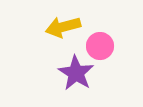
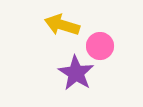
yellow arrow: moved 1 px left, 2 px up; rotated 32 degrees clockwise
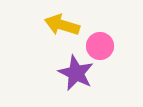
purple star: rotated 6 degrees counterclockwise
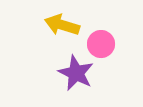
pink circle: moved 1 px right, 2 px up
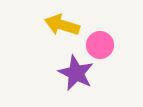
pink circle: moved 1 px left, 1 px down
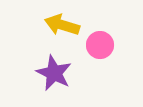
purple star: moved 22 px left
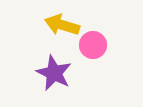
pink circle: moved 7 px left
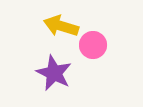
yellow arrow: moved 1 px left, 1 px down
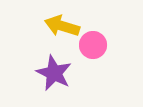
yellow arrow: moved 1 px right
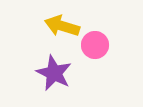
pink circle: moved 2 px right
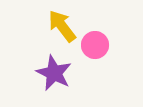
yellow arrow: rotated 36 degrees clockwise
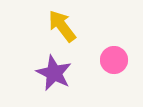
pink circle: moved 19 px right, 15 px down
